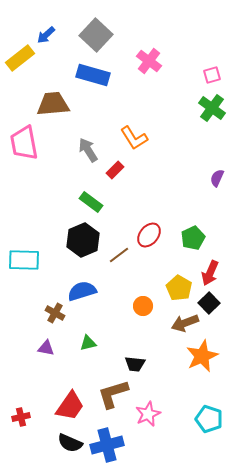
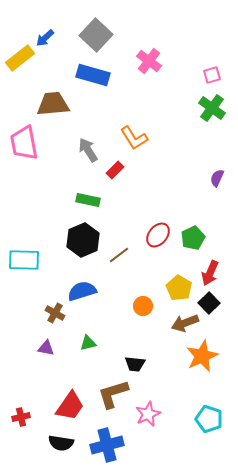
blue arrow: moved 1 px left, 3 px down
green rectangle: moved 3 px left, 2 px up; rotated 25 degrees counterclockwise
red ellipse: moved 9 px right
black semicircle: moved 9 px left; rotated 15 degrees counterclockwise
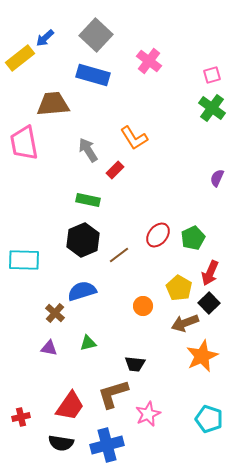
brown cross: rotated 12 degrees clockwise
purple triangle: moved 3 px right
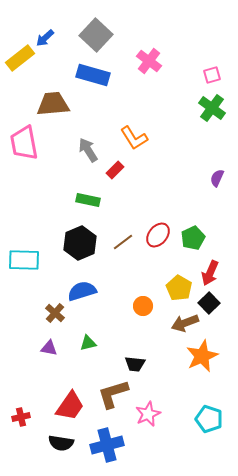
black hexagon: moved 3 px left, 3 px down
brown line: moved 4 px right, 13 px up
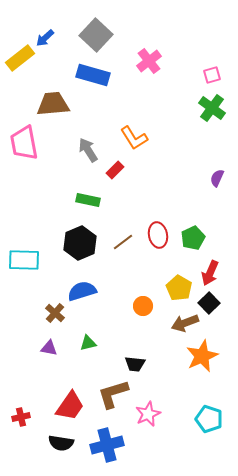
pink cross: rotated 15 degrees clockwise
red ellipse: rotated 50 degrees counterclockwise
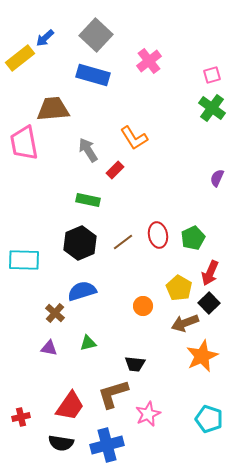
brown trapezoid: moved 5 px down
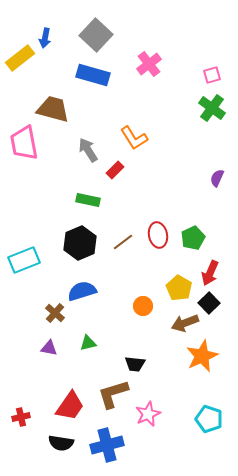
blue arrow: rotated 36 degrees counterclockwise
pink cross: moved 3 px down
brown trapezoid: rotated 20 degrees clockwise
cyan rectangle: rotated 24 degrees counterclockwise
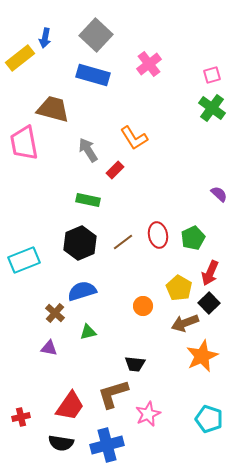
purple semicircle: moved 2 px right, 16 px down; rotated 108 degrees clockwise
green triangle: moved 11 px up
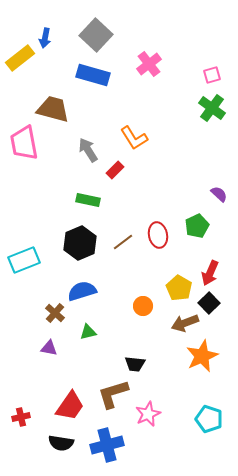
green pentagon: moved 4 px right, 12 px up
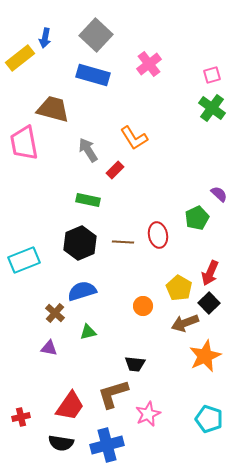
green pentagon: moved 8 px up
brown line: rotated 40 degrees clockwise
orange star: moved 3 px right
